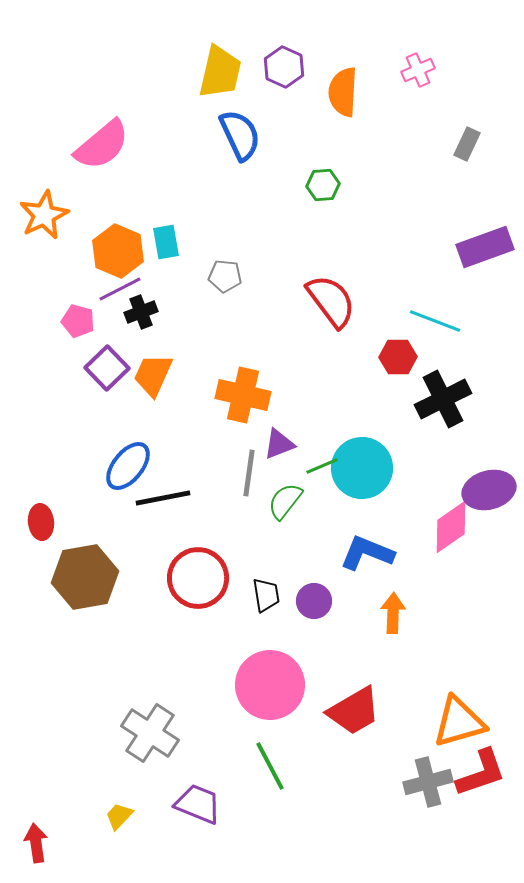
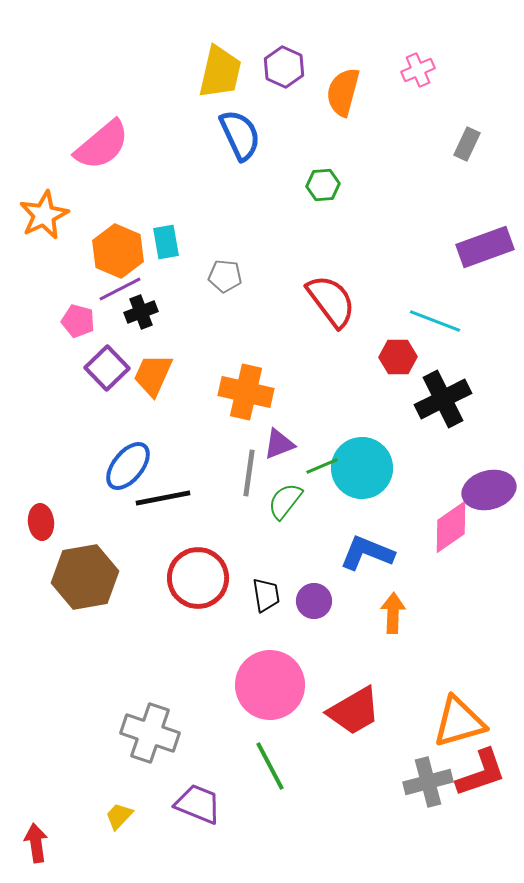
orange semicircle at (343, 92): rotated 12 degrees clockwise
orange cross at (243, 395): moved 3 px right, 3 px up
gray cross at (150, 733): rotated 14 degrees counterclockwise
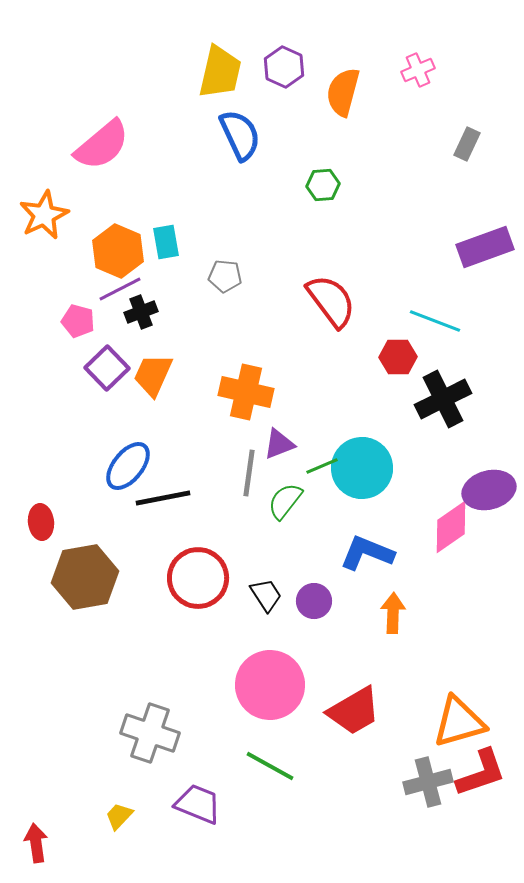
black trapezoid at (266, 595): rotated 24 degrees counterclockwise
green line at (270, 766): rotated 33 degrees counterclockwise
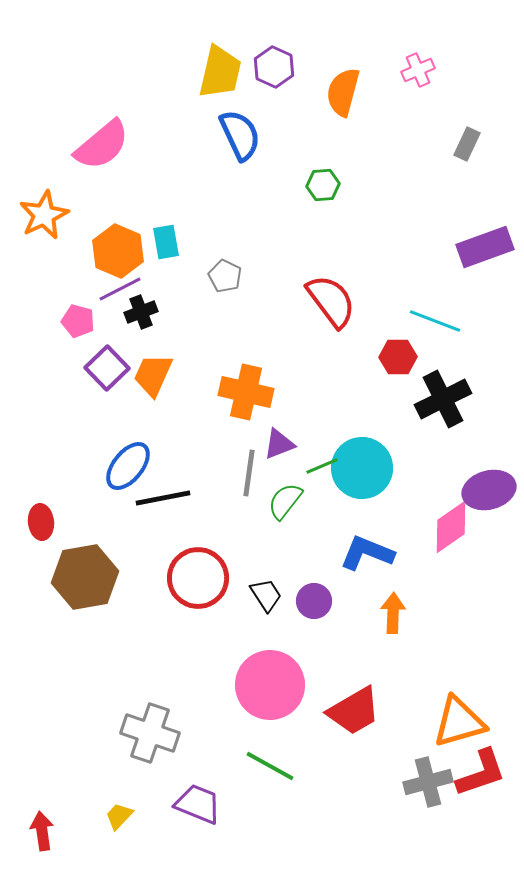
purple hexagon at (284, 67): moved 10 px left
gray pentagon at (225, 276): rotated 20 degrees clockwise
red arrow at (36, 843): moved 6 px right, 12 px up
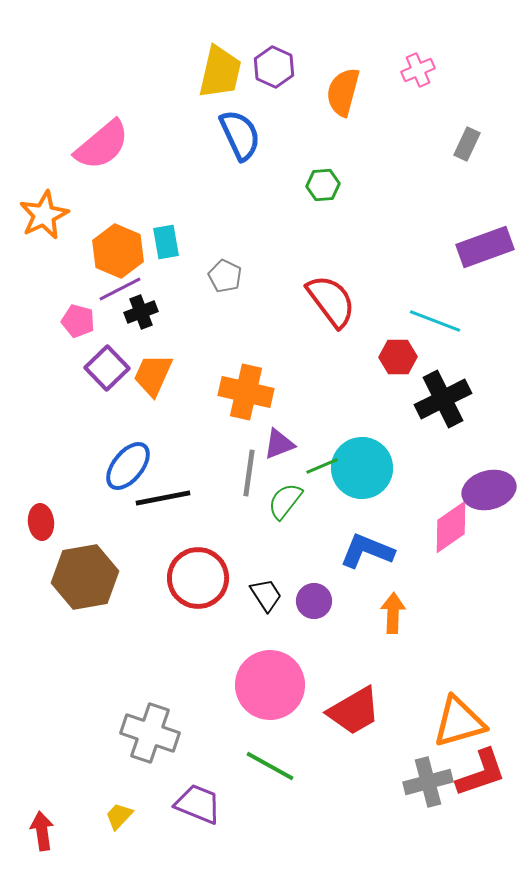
blue L-shape at (367, 553): moved 2 px up
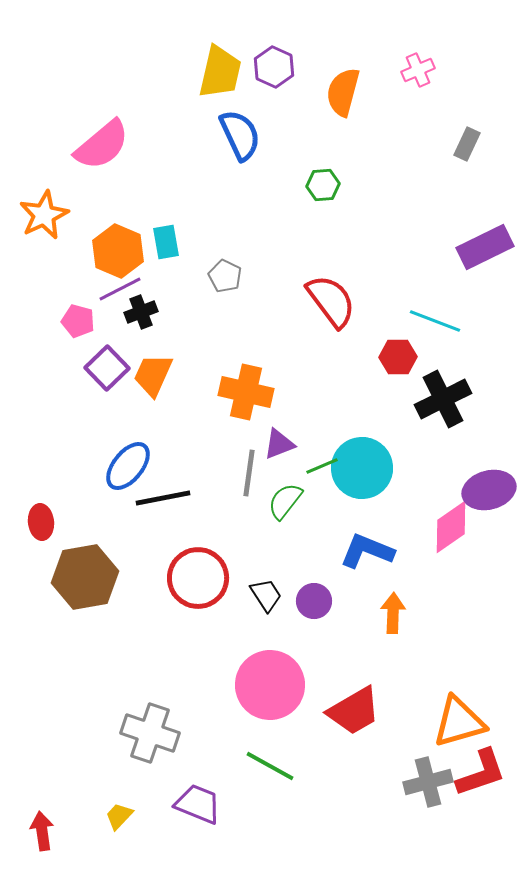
purple rectangle at (485, 247): rotated 6 degrees counterclockwise
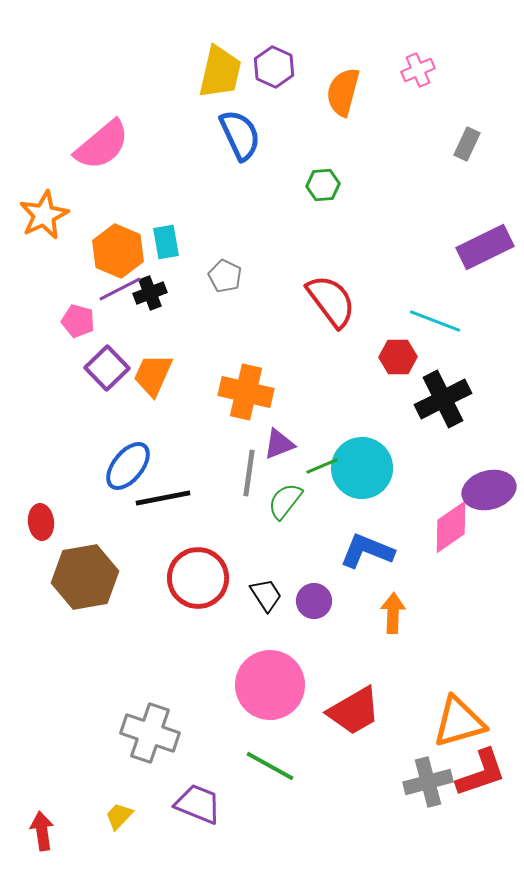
black cross at (141, 312): moved 9 px right, 19 px up
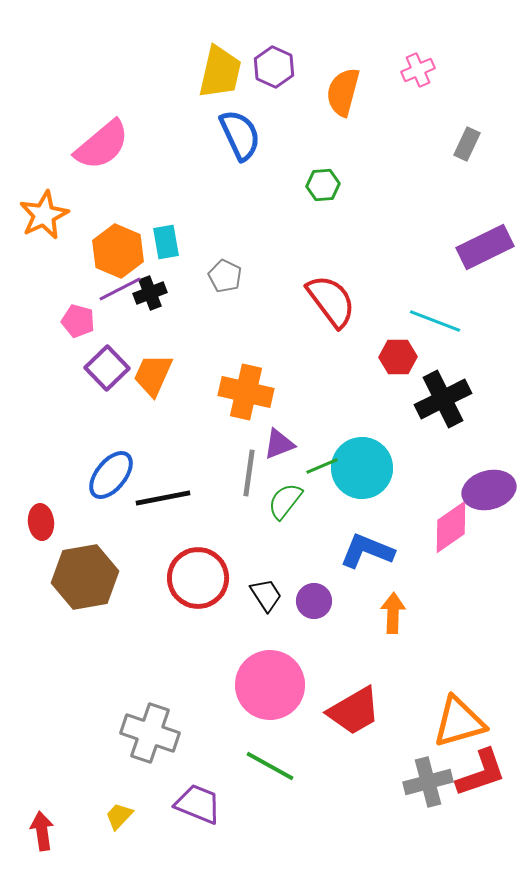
blue ellipse at (128, 466): moved 17 px left, 9 px down
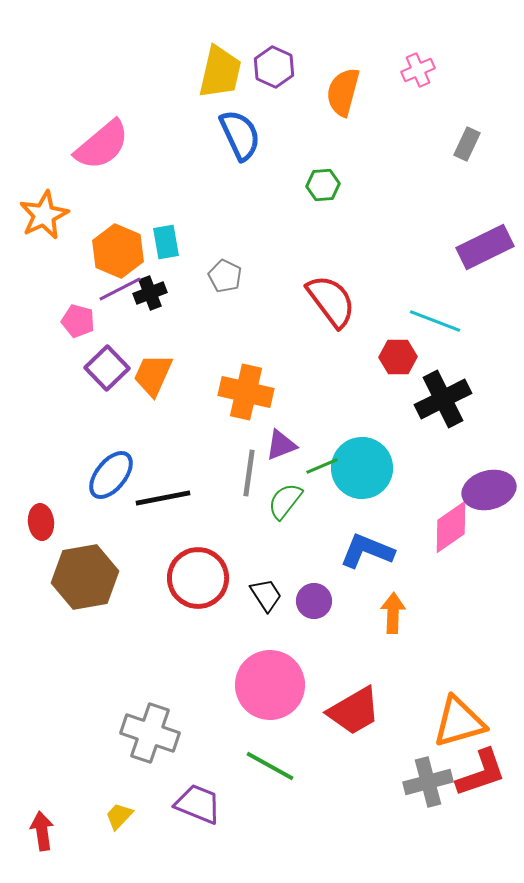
purple triangle at (279, 444): moved 2 px right, 1 px down
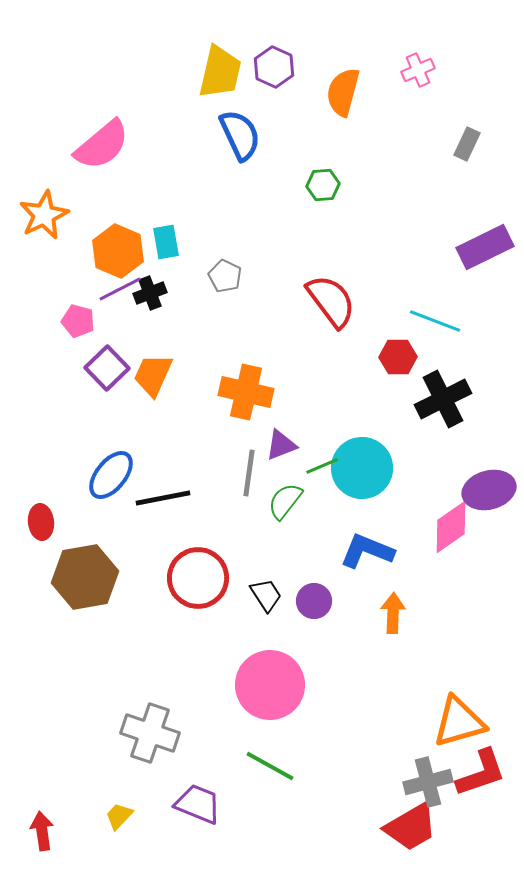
red trapezoid at (354, 711): moved 57 px right, 116 px down
